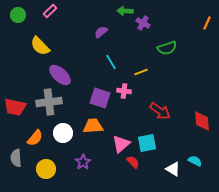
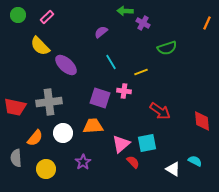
pink rectangle: moved 3 px left, 6 px down
purple ellipse: moved 6 px right, 10 px up
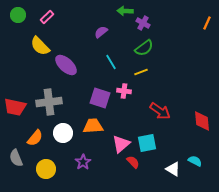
green semicircle: moved 23 px left; rotated 18 degrees counterclockwise
gray semicircle: rotated 18 degrees counterclockwise
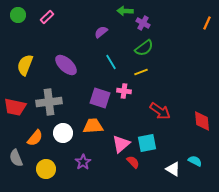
yellow semicircle: moved 15 px left, 19 px down; rotated 65 degrees clockwise
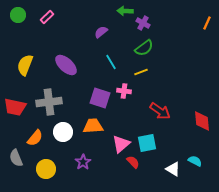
white circle: moved 1 px up
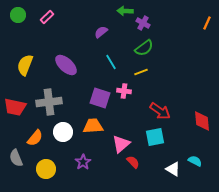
cyan square: moved 8 px right, 6 px up
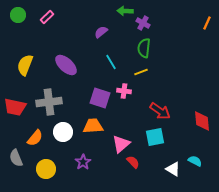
green semicircle: rotated 132 degrees clockwise
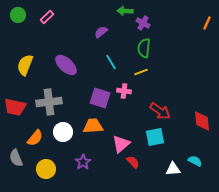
white triangle: rotated 35 degrees counterclockwise
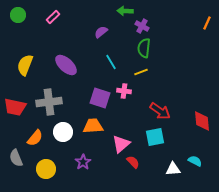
pink rectangle: moved 6 px right
purple cross: moved 1 px left, 3 px down
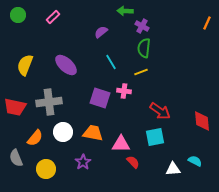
orange trapezoid: moved 7 px down; rotated 15 degrees clockwise
pink triangle: rotated 42 degrees clockwise
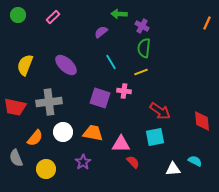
green arrow: moved 6 px left, 3 px down
